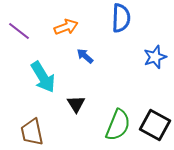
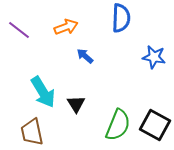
purple line: moved 1 px up
blue star: moved 1 px left; rotated 30 degrees clockwise
cyan arrow: moved 15 px down
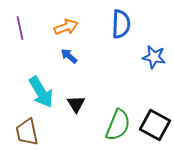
blue semicircle: moved 6 px down
purple line: moved 1 px right, 2 px up; rotated 40 degrees clockwise
blue arrow: moved 16 px left
cyan arrow: moved 2 px left
brown trapezoid: moved 5 px left
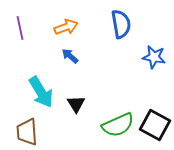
blue semicircle: rotated 12 degrees counterclockwise
blue arrow: moved 1 px right
green semicircle: rotated 44 degrees clockwise
brown trapezoid: rotated 8 degrees clockwise
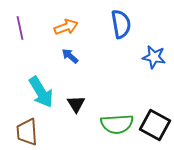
green semicircle: moved 1 px left, 1 px up; rotated 20 degrees clockwise
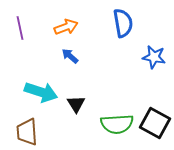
blue semicircle: moved 2 px right, 1 px up
cyan arrow: rotated 40 degrees counterclockwise
black square: moved 2 px up
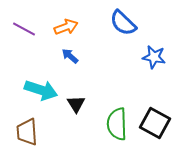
blue semicircle: rotated 144 degrees clockwise
purple line: moved 4 px right, 1 px down; rotated 50 degrees counterclockwise
cyan arrow: moved 2 px up
green semicircle: rotated 92 degrees clockwise
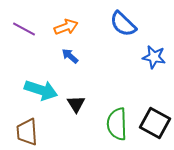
blue semicircle: moved 1 px down
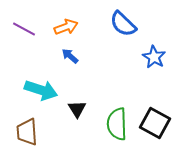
blue star: rotated 20 degrees clockwise
black triangle: moved 1 px right, 5 px down
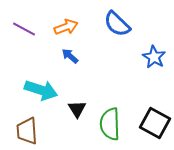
blue semicircle: moved 6 px left
green semicircle: moved 7 px left
brown trapezoid: moved 1 px up
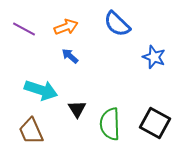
blue star: rotated 10 degrees counterclockwise
brown trapezoid: moved 4 px right; rotated 20 degrees counterclockwise
